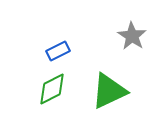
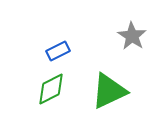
green diamond: moved 1 px left
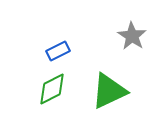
green diamond: moved 1 px right
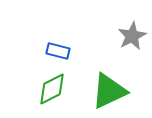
gray star: rotated 12 degrees clockwise
blue rectangle: rotated 40 degrees clockwise
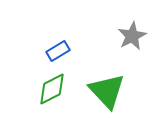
blue rectangle: rotated 45 degrees counterclockwise
green triangle: moved 2 px left; rotated 48 degrees counterclockwise
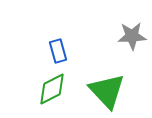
gray star: rotated 24 degrees clockwise
blue rectangle: rotated 75 degrees counterclockwise
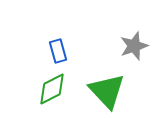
gray star: moved 2 px right, 10 px down; rotated 16 degrees counterclockwise
